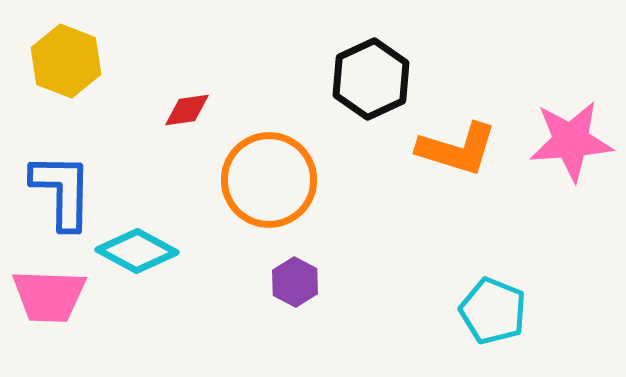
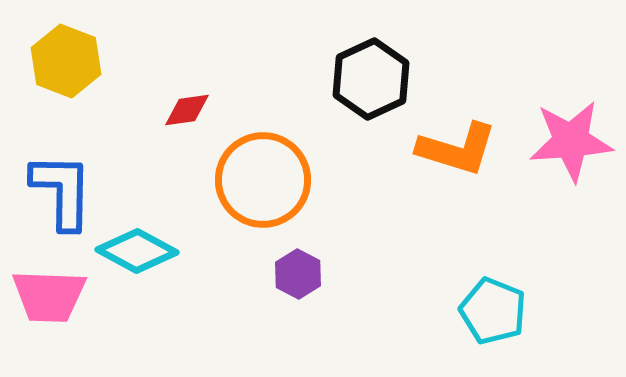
orange circle: moved 6 px left
purple hexagon: moved 3 px right, 8 px up
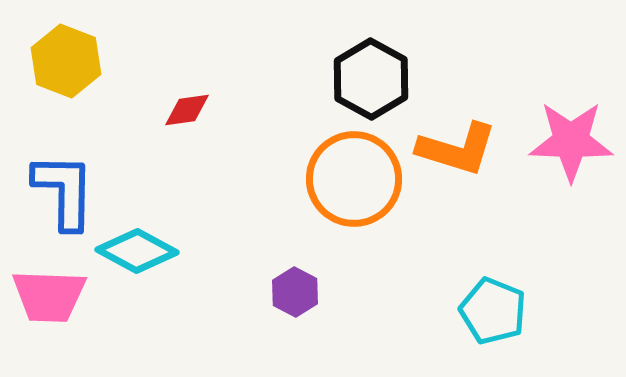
black hexagon: rotated 6 degrees counterclockwise
pink star: rotated 6 degrees clockwise
orange circle: moved 91 px right, 1 px up
blue L-shape: moved 2 px right
purple hexagon: moved 3 px left, 18 px down
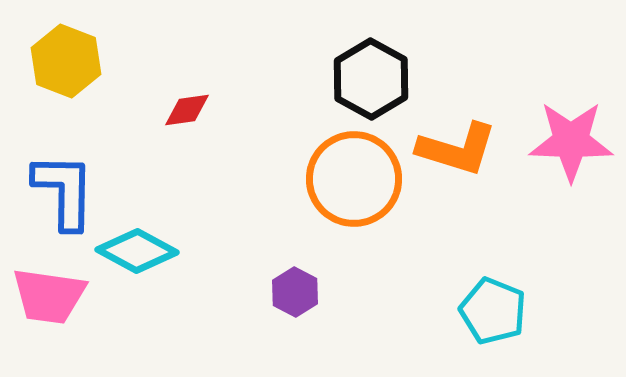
pink trapezoid: rotated 6 degrees clockwise
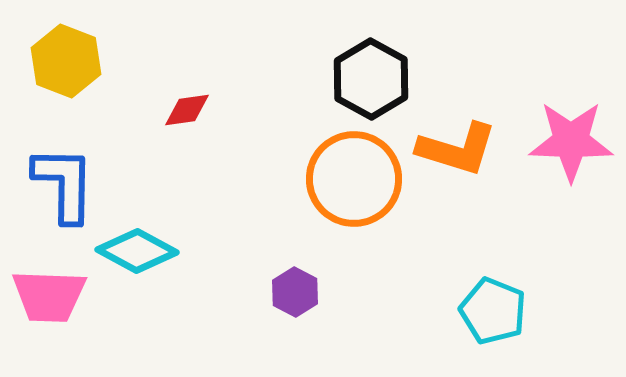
blue L-shape: moved 7 px up
pink trapezoid: rotated 6 degrees counterclockwise
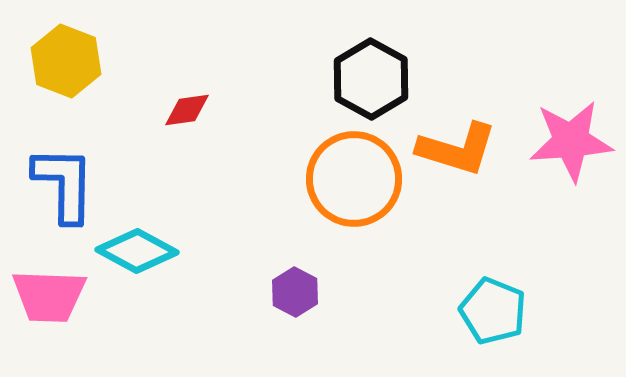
pink star: rotated 6 degrees counterclockwise
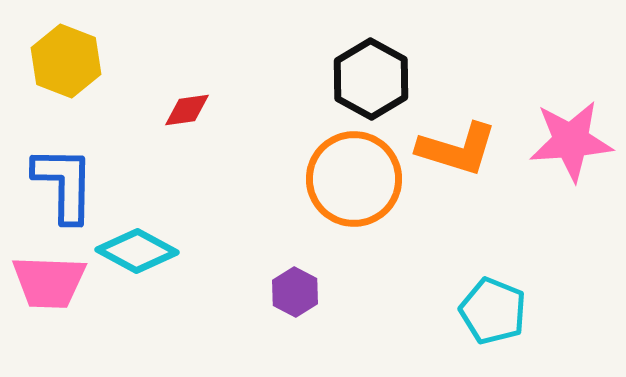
pink trapezoid: moved 14 px up
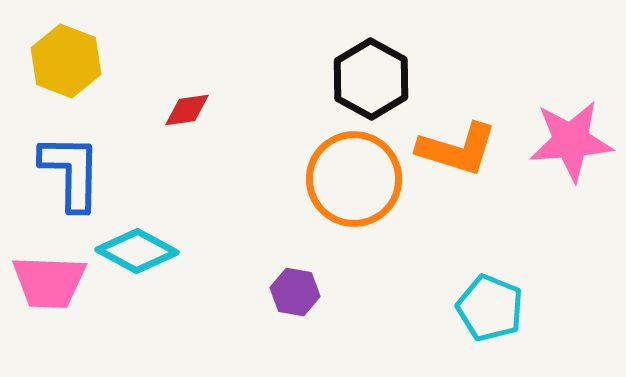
blue L-shape: moved 7 px right, 12 px up
purple hexagon: rotated 18 degrees counterclockwise
cyan pentagon: moved 3 px left, 3 px up
